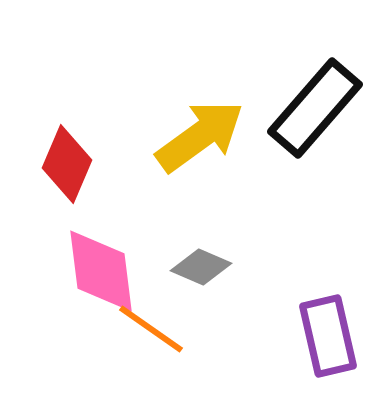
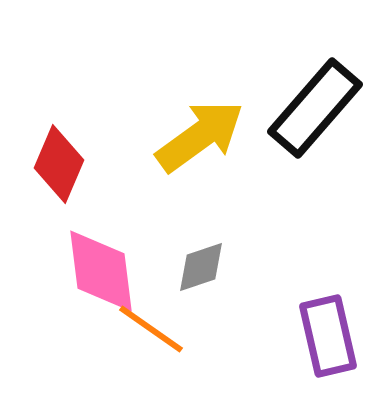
red diamond: moved 8 px left
gray diamond: rotated 42 degrees counterclockwise
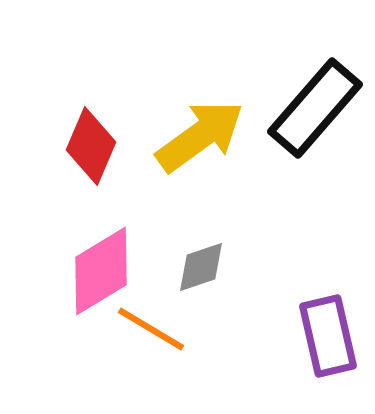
red diamond: moved 32 px right, 18 px up
pink diamond: rotated 66 degrees clockwise
orange line: rotated 4 degrees counterclockwise
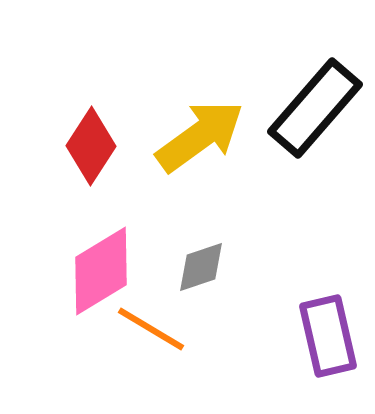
red diamond: rotated 10 degrees clockwise
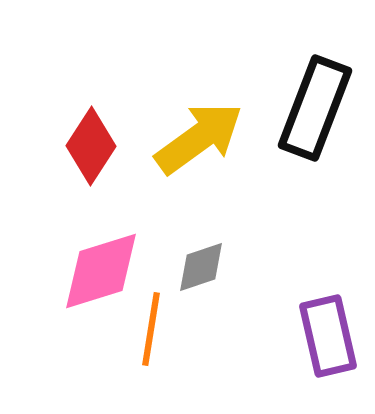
black rectangle: rotated 20 degrees counterclockwise
yellow arrow: moved 1 px left, 2 px down
pink diamond: rotated 14 degrees clockwise
orange line: rotated 68 degrees clockwise
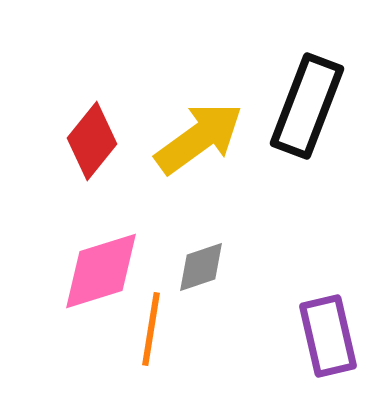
black rectangle: moved 8 px left, 2 px up
red diamond: moved 1 px right, 5 px up; rotated 6 degrees clockwise
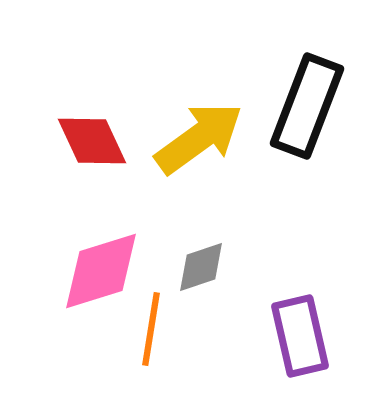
red diamond: rotated 64 degrees counterclockwise
purple rectangle: moved 28 px left
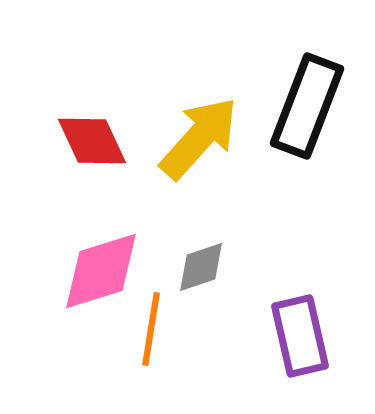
yellow arrow: rotated 12 degrees counterclockwise
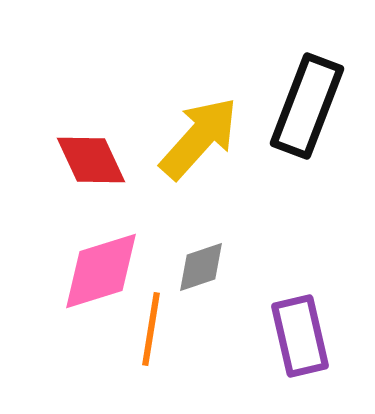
red diamond: moved 1 px left, 19 px down
